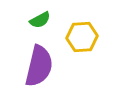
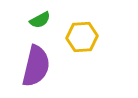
purple semicircle: moved 3 px left
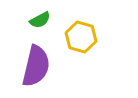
yellow hexagon: moved 1 px left; rotated 20 degrees clockwise
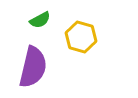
purple semicircle: moved 3 px left, 1 px down
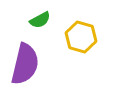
purple semicircle: moved 8 px left, 3 px up
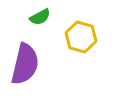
green semicircle: moved 3 px up
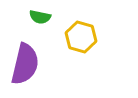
green semicircle: rotated 40 degrees clockwise
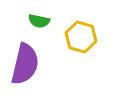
green semicircle: moved 1 px left, 4 px down
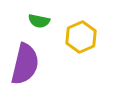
yellow hexagon: rotated 20 degrees clockwise
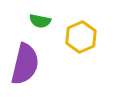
green semicircle: moved 1 px right
